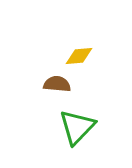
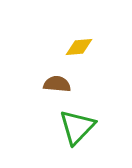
yellow diamond: moved 9 px up
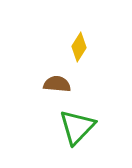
yellow diamond: rotated 52 degrees counterclockwise
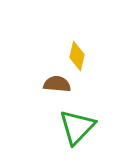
yellow diamond: moved 2 px left, 9 px down; rotated 20 degrees counterclockwise
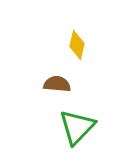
yellow diamond: moved 11 px up
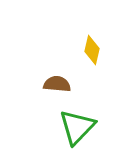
yellow diamond: moved 15 px right, 5 px down
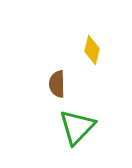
brown semicircle: rotated 96 degrees counterclockwise
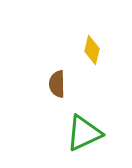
green triangle: moved 7 px right, 6 px down; rotated 21 degrees clockwise
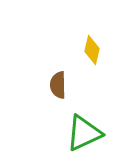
brown semicircle: moved 1 px right, 1 px down
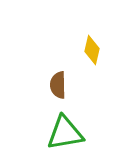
green triangle: moved 19 px left; rotated 15 degrees clockwise
